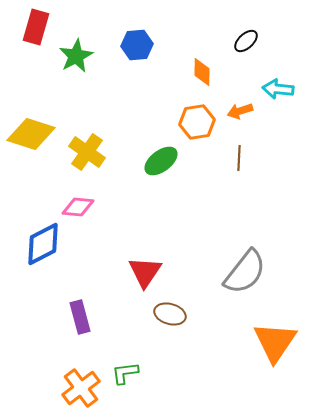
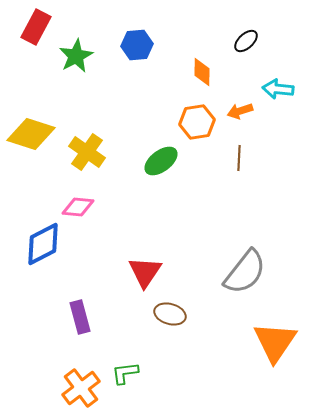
red rectangle: rotated 12 degrees clockwise
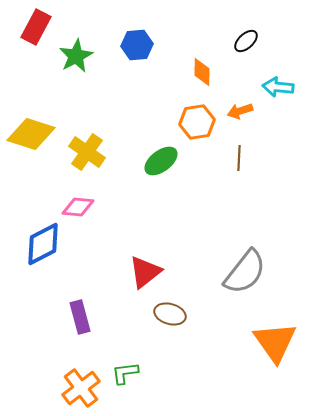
cyan arrow: moved 2 px up
red triangle: rotated 18 degrees clockwise
orange triangle: rotated 9 degrees counterclockwise
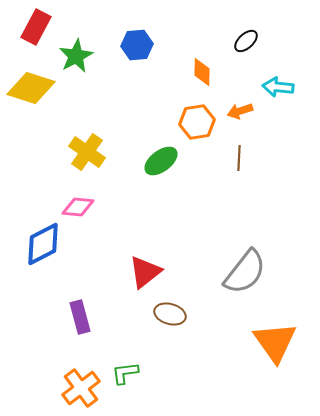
yellow diamond: moved 46 px up
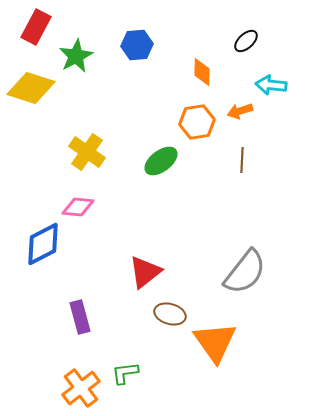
cyan arrow: moved 7 px left, 2 px up
brown line: moved 3 px right, 2 px down
orange triangle: moved 60 px left
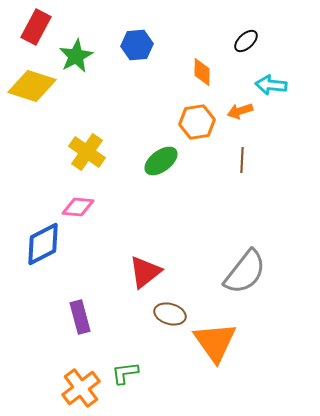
yellow diamond: moved 1 px right, 2 px up
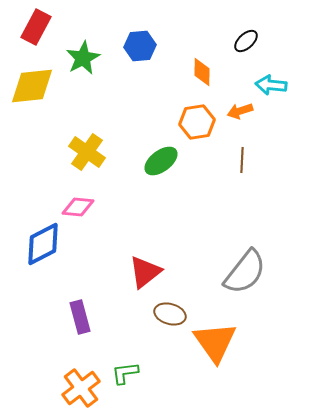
blue hexagon: moved 3 px right, 1 px down
green star: moved 7 px right, 2 px down
yellow diamond: rotated 24 degrees counterclockwise
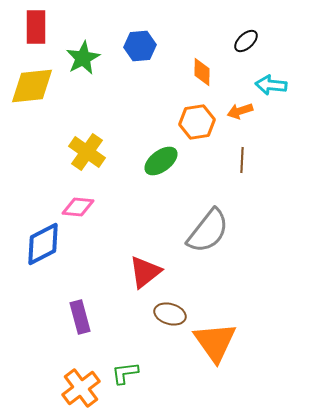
red rectangle: rotated 28 degrees counterclockwise
gray semicircle: moved 37 px left, 41 px up
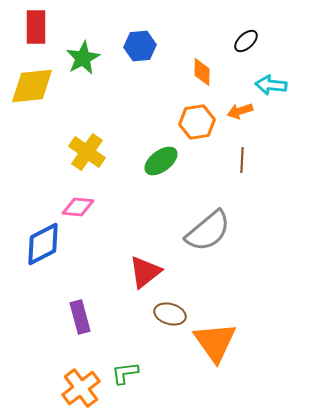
gray semicircle: rotated 12 degrees clockwise
